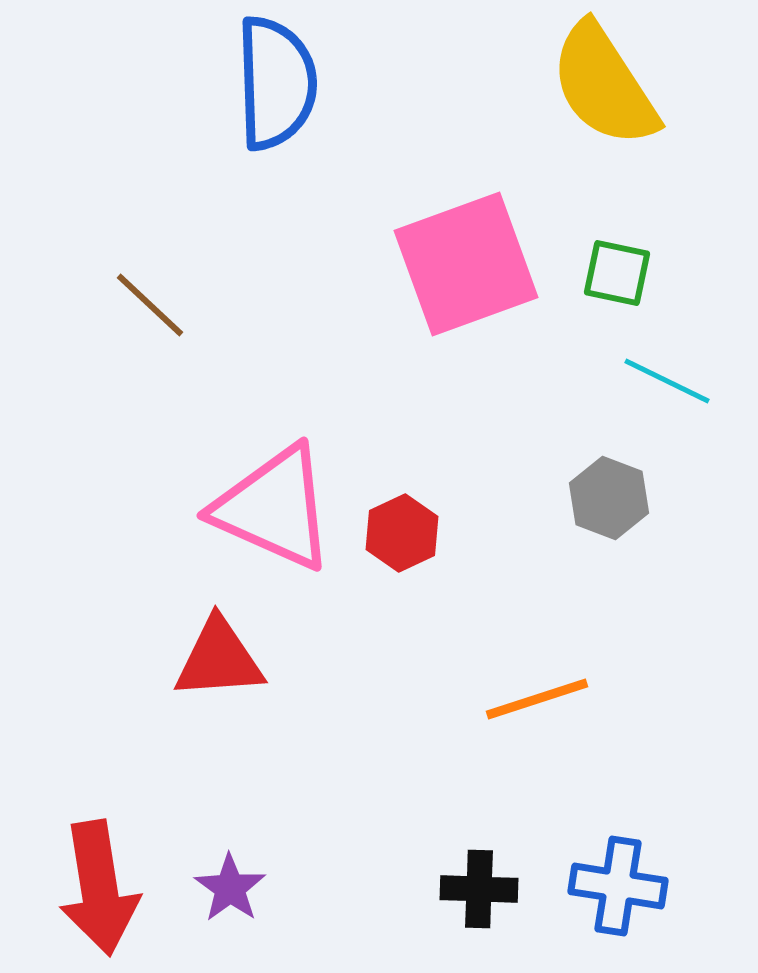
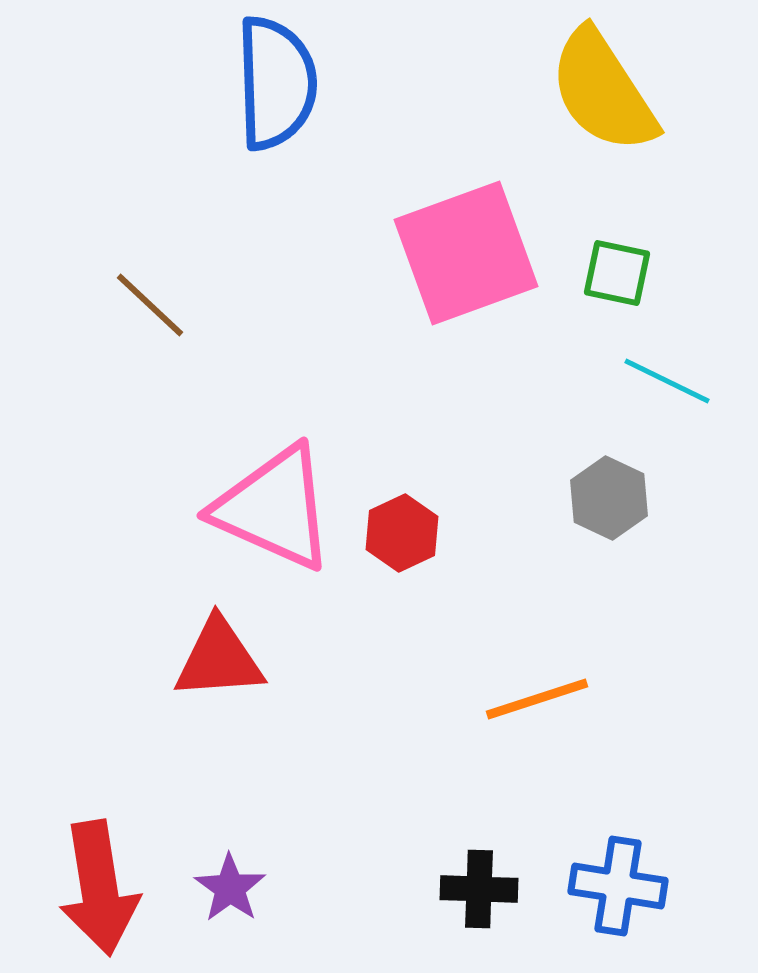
yellow semicircle: moved 1 px left, 6 px down
pink square: moved 11 px up
gray hexagon: rotated 4 degrees clockwise
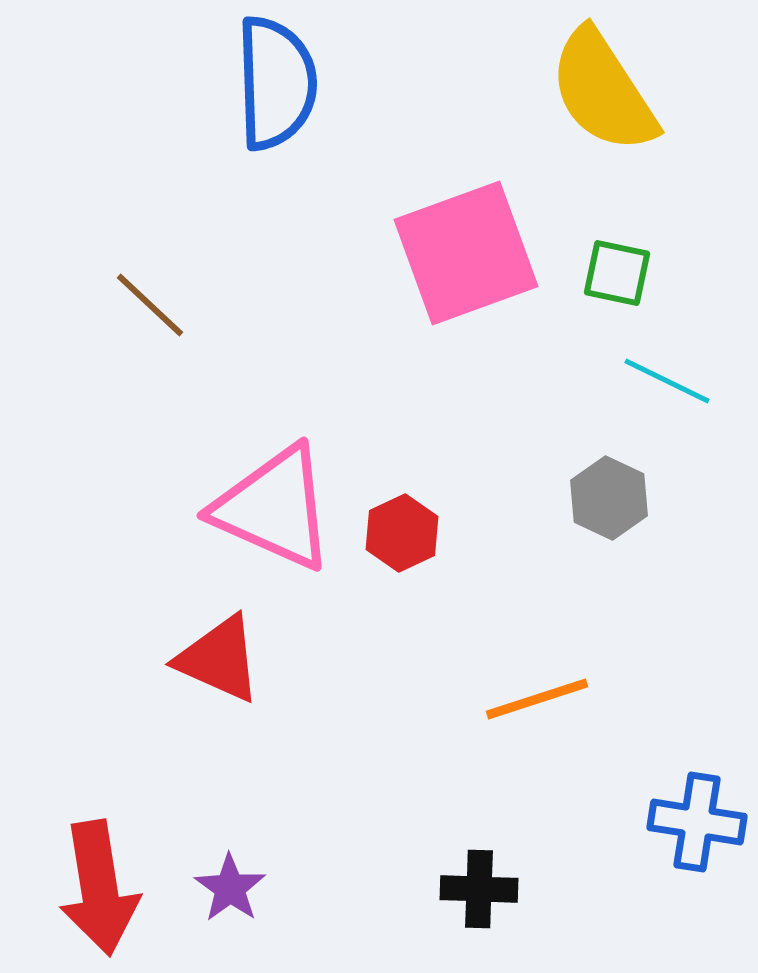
red triangle: rotated 28 degrees clockwise
blue cross: moved 79 px right, 64 px up
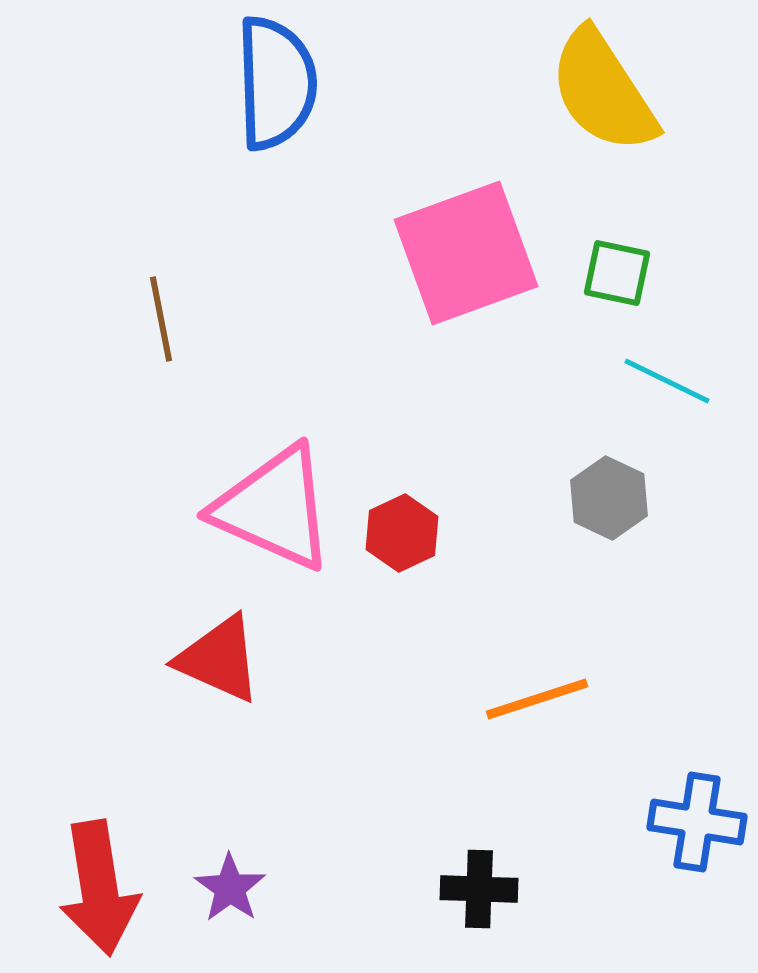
brown line: moved 11 px right, 14 px down; rotated 36 degrees clockwise
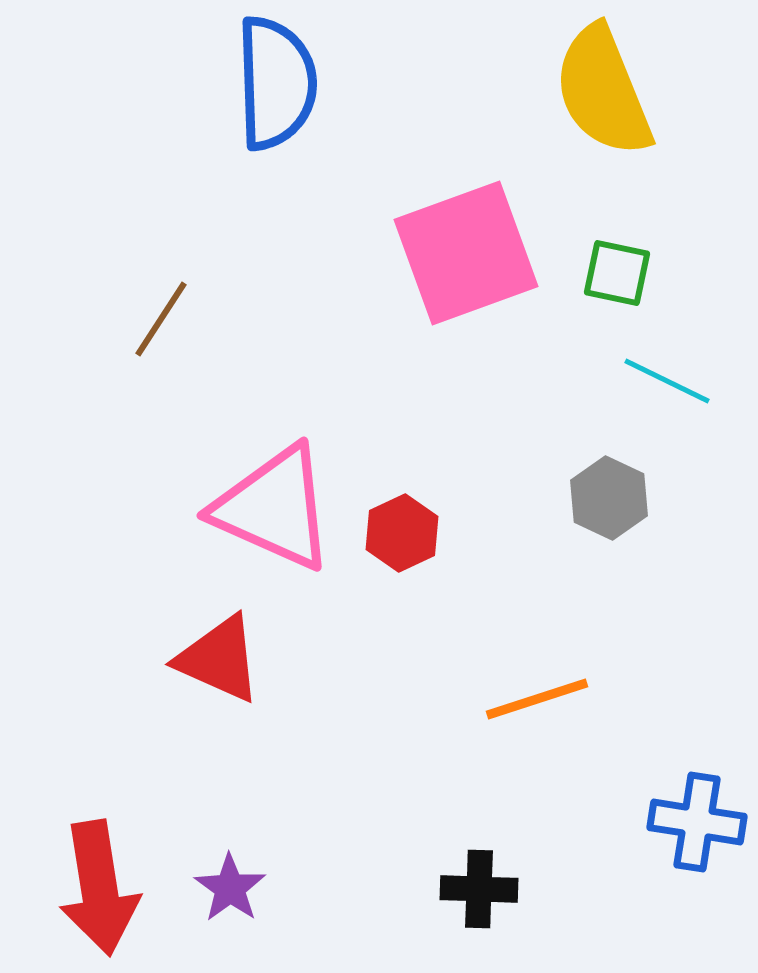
yellow semicircle: rotated 11 degrees clockwise
brown line: rotated 44 degrees clockwise
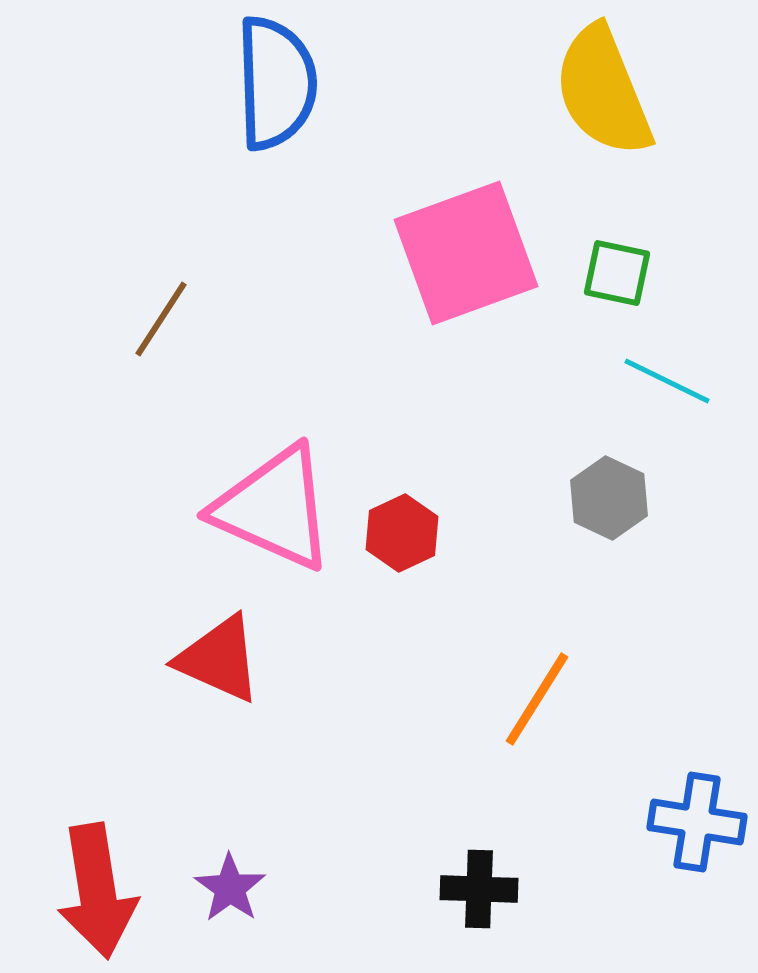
orange line: rotated 40 degrees counterclockwise
red arrow: moved 2 px left, 3 px down
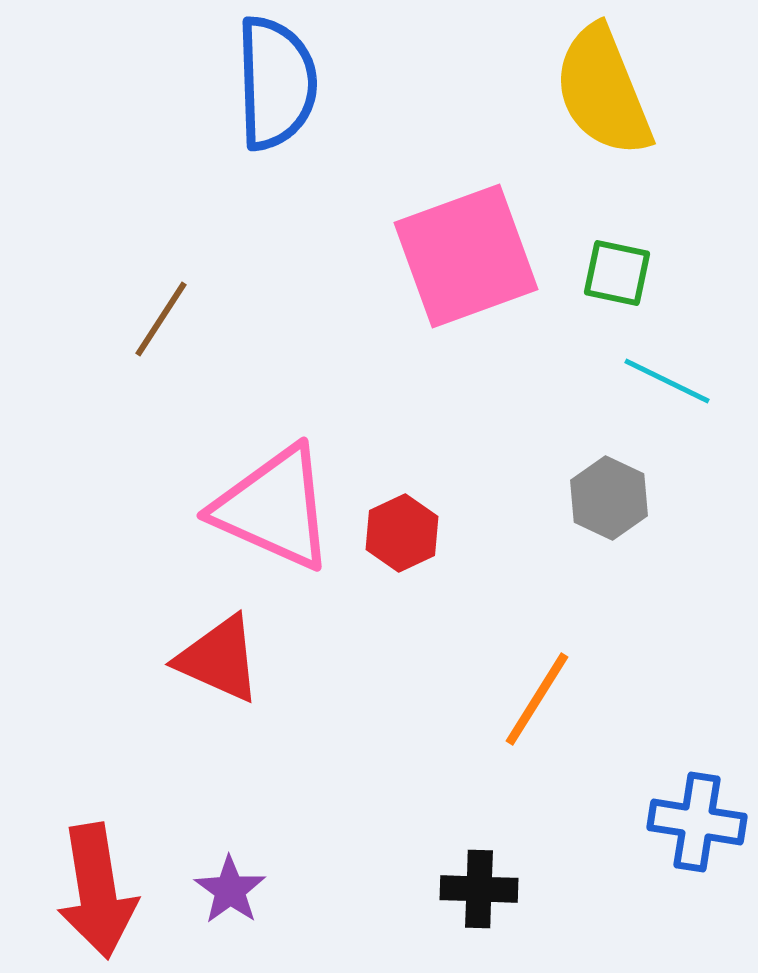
pink square: moved 3 px down
purple star: moved 2 px down
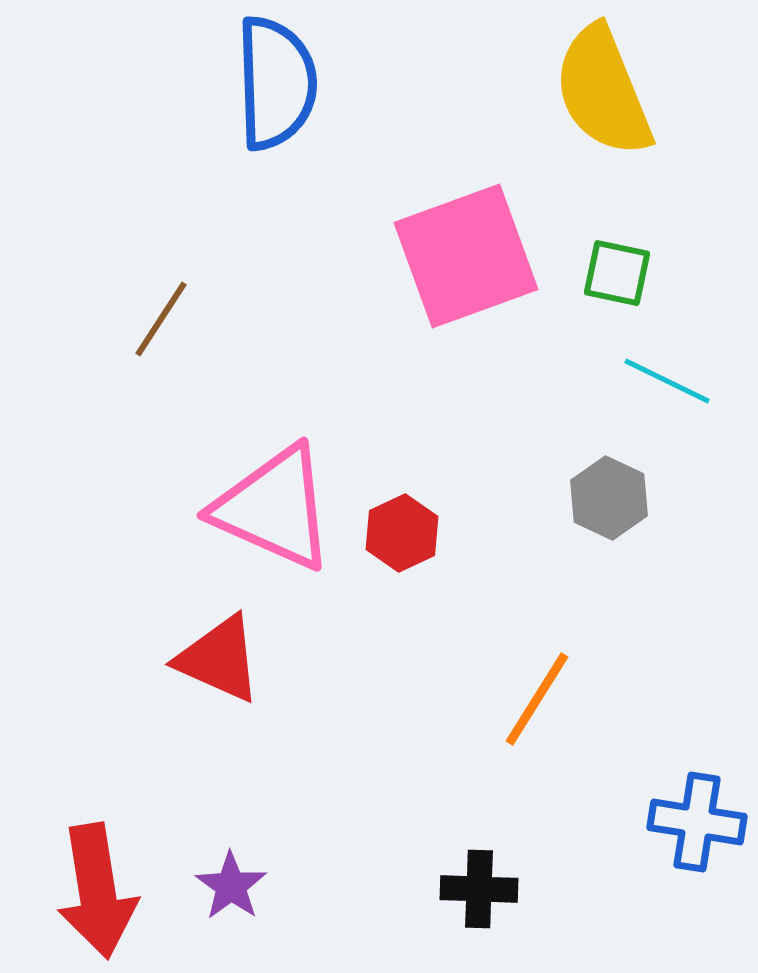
purple star: moved 1 px right, 4 px up
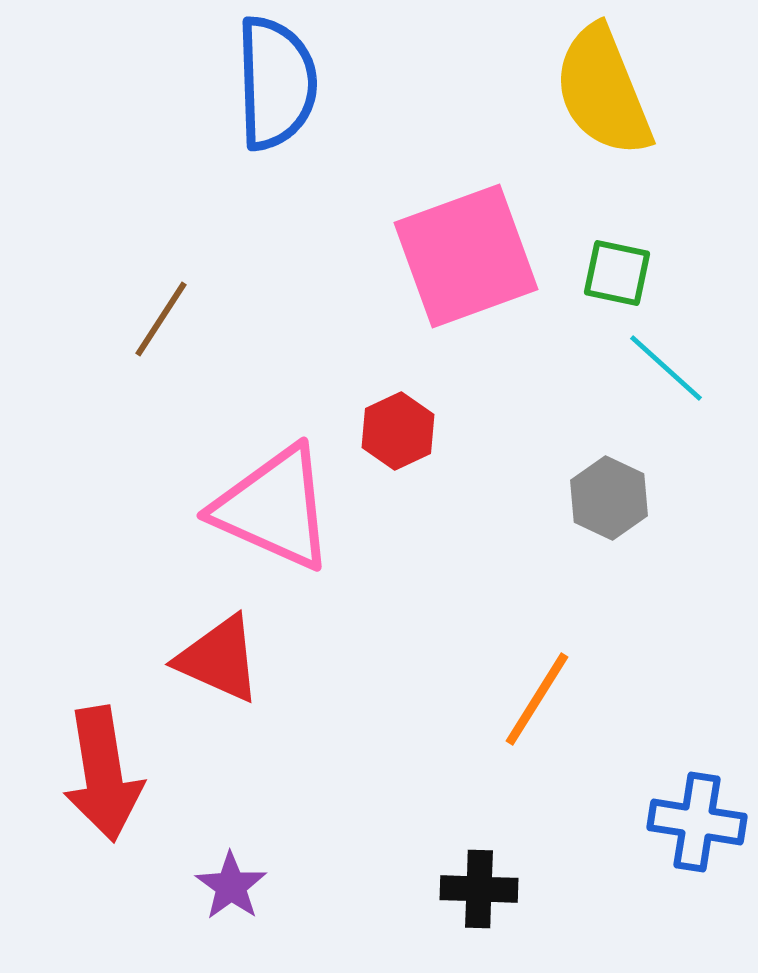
cyan line: moved 1 px left, 13 px up; rotated 16 degrees clockwise
red hexagon: moved 4 px left, 102 px up
red arrow: moved 6 px right, 117 px up
